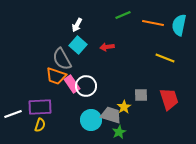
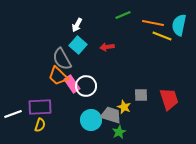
yellow line: moved 3 px left, 22 px up
orange trapezoid: moved 2 px right; rotated 25 degrees clockwise
yellow star: rotated 16 degrees counterclockwise
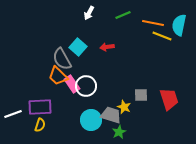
white arrow: moved 12 px right, 12 px up
cyan square: moved 2 px down
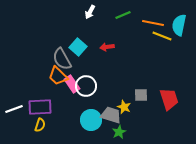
white arrow: moved 1 px right, 1 px up
white line: moved 1 px right, 5 px up
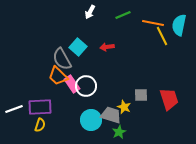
yellow line: rotated 42 degrees clockwise
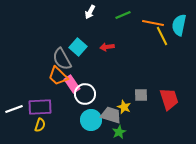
white circle: moved 1 px left, 8 px down
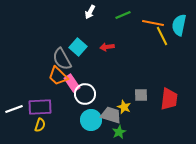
pink rectangle: moved 1 px up
red trapezoid: rotated 25 degrees clockwise
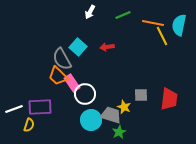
yellow semicircle: moved 11 px left
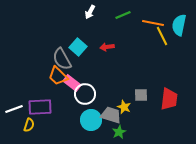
pink rectangle: rotated 18 degrees counterclockwise
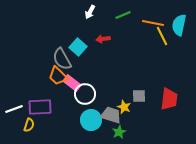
red arrow: moved 4 px left, 8 px up
gray square: moved 2 px left, 1 px down
